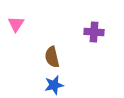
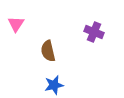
purple cross: rotated 18 degrees clockwise
brown semicircle: moved 4 px left, 6 px up
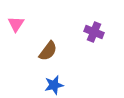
brown semicircle: rotated 130 degrees counterclockwise
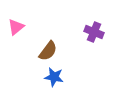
pink triangle: moved 3 px down; rotated 18 degrees clockwise
blue star: moved 8 px up; rotated 24 degrees clockwise
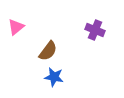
purple cross: moved 1 px right, 2 px up
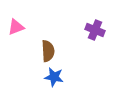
pink triangle: rotated 18 degrees clockwise
brown semicircle: rotated 40 degrees counterclockwise
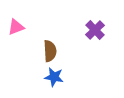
purple cross: rotated 24 degrees clockwise
brown semicircle: moved 2 px right
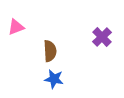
purple cross: moved 7 px right, 7 px down
blue star: moved 2 px down
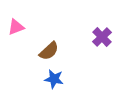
brown semicircle: moved 1 px left; rotated 50 degrees clockwise
